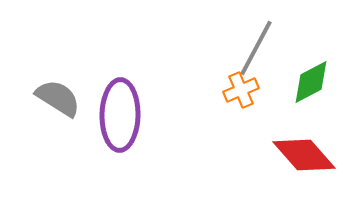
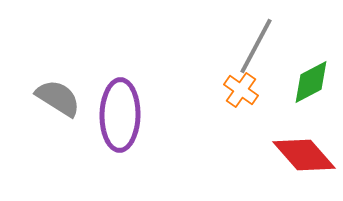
gray line: moved 2 px up
orange cross: rotated 32 degrees counterclockwise
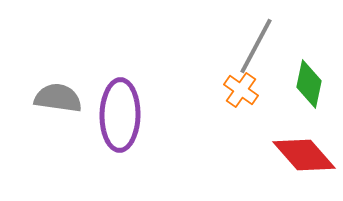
green diamond: moved 2 px left, 2 px down; rotated 51 degrees counterclockwise
gray semicircle: rotated 24 degrees counterclockwise
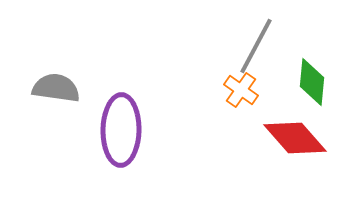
green diamond: moved 3 px right, 2 px up; rotated 6 degrees counterclockwise
gray semicircle: moved 2 px left, 10 px up
purple ellipse: moved 1 px right, 15 px down
red diamond: moved 9 px left, 17 px up
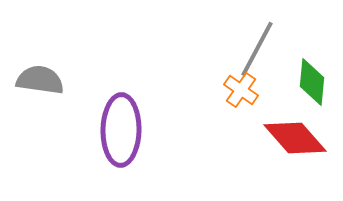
gray line: moved 1 px right, 3 px down
gray semicircle: moved 16 px left, 8 px up
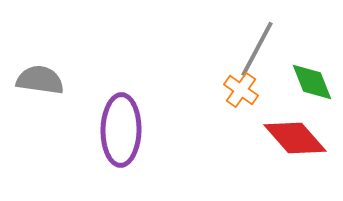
green diamond: rotated 27 degrees counterclockwise
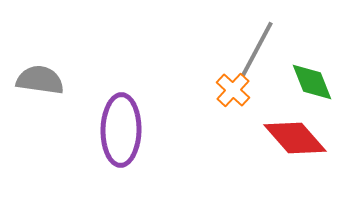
orange cross: moved 8 px left; rotated 8 degrees clockwise
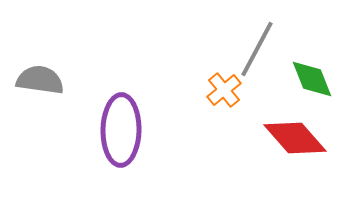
green diamond: moved 3 px up
orange cross: moved 9 px left; rotated 8 degrees clockwise
